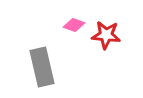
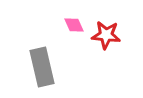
pink diamond: rotated 45 degrees clockwise
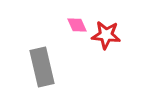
pink diamond: moved 3 px right
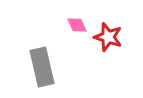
red star: moved 2 px right, 2 px down; rotated 12 degrees clockwise
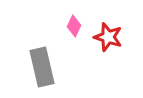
pink diamond: moved 3 px left, 1 px down; rotated 50 degrees clockwise
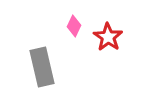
red star: rotated 16 degrees clockwise
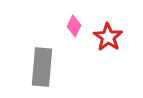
gray rectangle: rotated 18 degrees clockwise
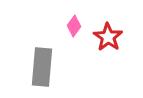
pink diamond: rotated 10 degrees clockwise
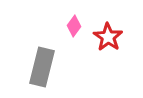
gray rectangle: rotated 9 degrees clockwise
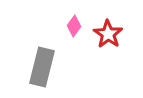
red star: moved 3 px up
